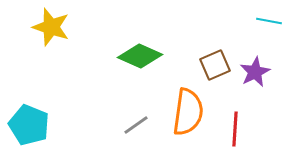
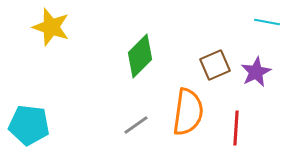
cyan line: moved 2 px left, 1 px down
green diamond: rotated 69 degrees counterclockwise
purple star: moved 1 px right
cyan pentagon: rotated 15 degrees counterclockwise
red line: moved 1 px right, 1 px up
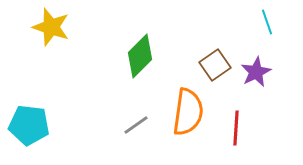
cyan line: rotated 60 degrees clockwise
brown square: rotated 12 degrees counterclockwise
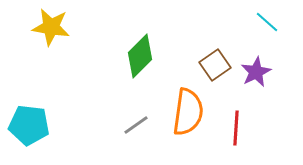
cyan line: rotated 30 degrees counterclockwise
yellow star: rotated 9 degrees counterclockwise
